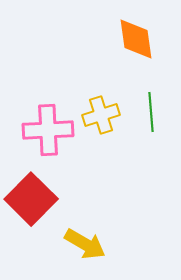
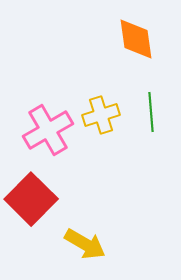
pink cross: rotated 27 degrees counterclockwise
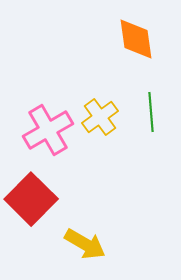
yellow cross: moved 1 px left, 2 px down; rotated 18 degrees counterclockwise
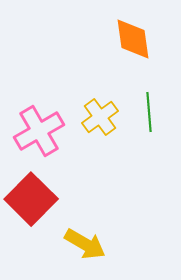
orange diamond: moved 3 px left
green line: moved 2 px left
pink cross: moved 9 px left, 1 px down
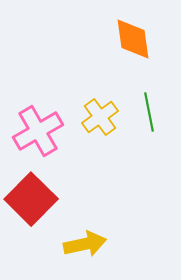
green line: rotated 6 degrees counterclockwise
pink cross: moved 1 px left
yellow arrow: rotated 42 degrees counterclockwise
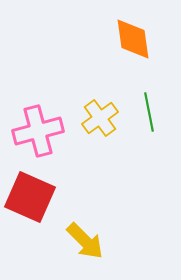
yellow cross: moved 1 px down
pink cross: rotated 15 degrees clockwise
red square: moved 1 px left, 2 px up; rotated 21 degrees counterclockwise
yellow arrow: moved 3 px up; rotated 57 degrees clockwise
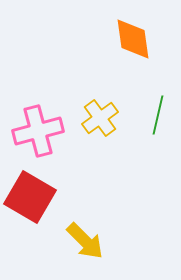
green line: moved 9 px right, 3 px down; rotated 24 degrees clockwise
red square: rotated 6 degrees clockwise
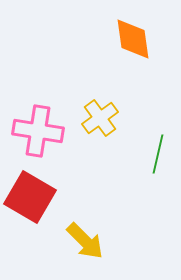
green line: moved 39 px down
pink cross: rotated 24 degrees clockwise
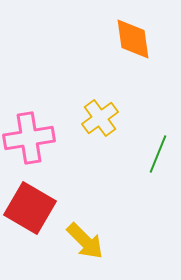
pink cross: moved 9 px left, 7 px down; rotated 18 degrees counterclockwise
green line: rotated 9 degrees clockwise
red square: moved 11 px down
